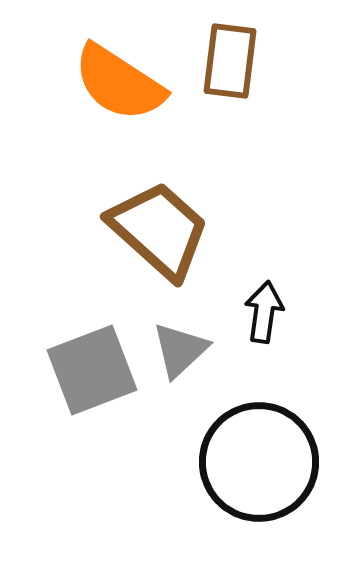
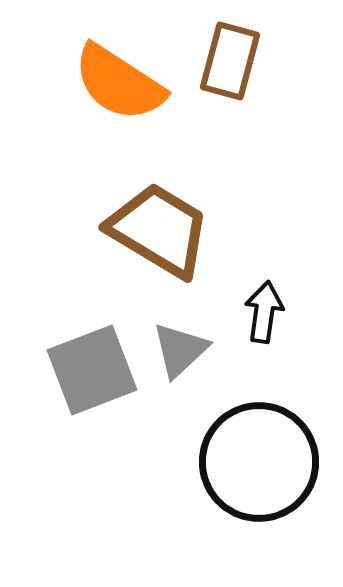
brown rectangle: rotated 8 degrees clockwise
brown trapezoid: rotated 11 degrees counterclockwise
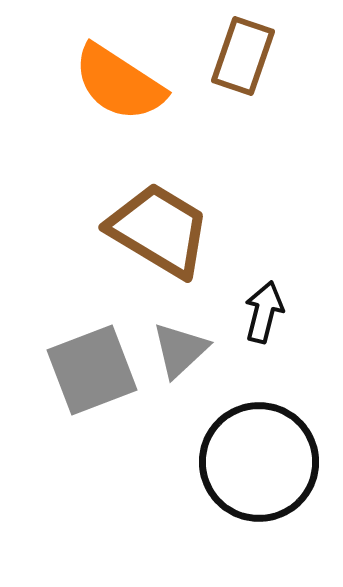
brown rectangle: moved 13 px right, 5 px up; rotated 4 degrees clockwise
black arrow: rotated 6 degrees clockwise
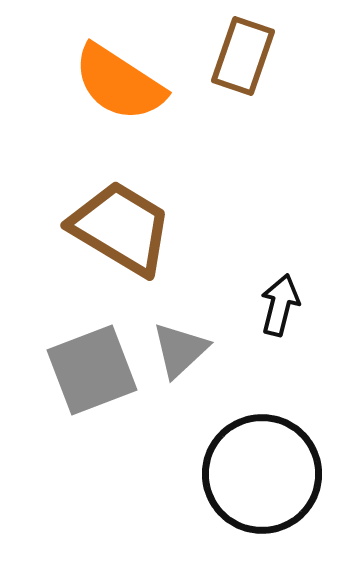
brown trapezoid: moved 38 px left, 2 px up
black arrow: moved 16 px right, 7 px up
black circle: moved 3 px right, 12 px down
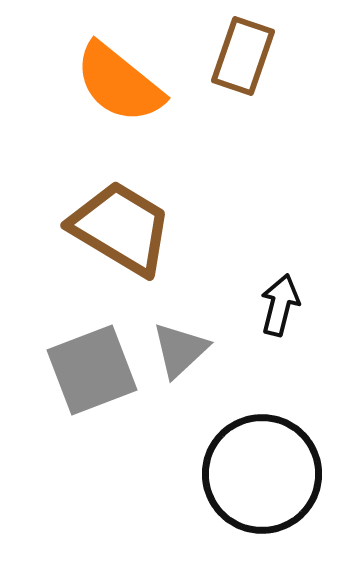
orange semicircle: rotated 6 degrees clockwise
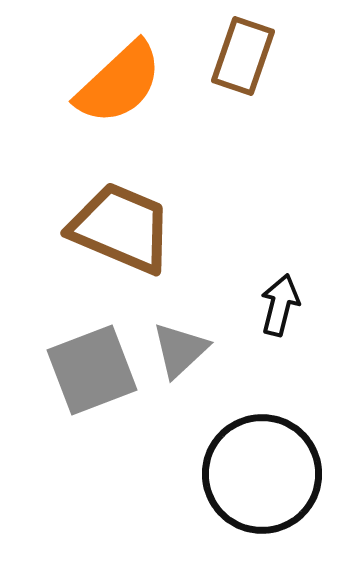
orange semicircle: rotated 82 degrees counterclockwise
brown trapezoid: rotated 8 degrees counterclockwise
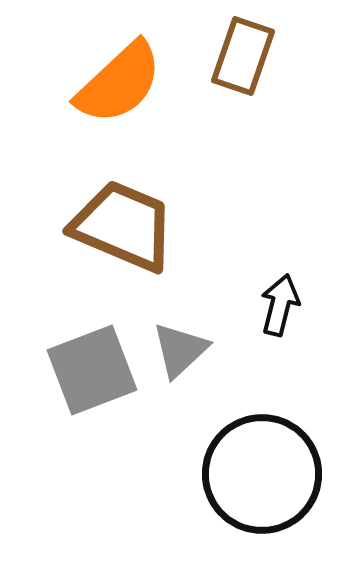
brown trapezoid: moved 2 px right, 2 px up
